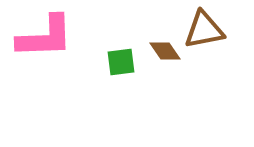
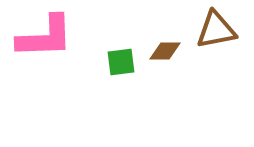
brown triangle: moved 12 px right
brown diamond: rotated 56 degrees counterclockwise
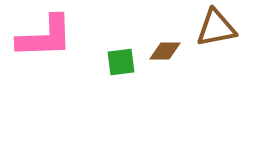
brown triangle: moved 2 px up
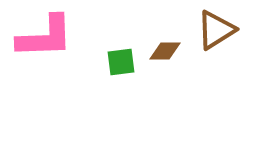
brown triangle: moved 2 px down; rotated 21 degrees counterclockwise
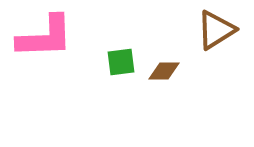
brown diamond: moved 1 px left, 20 px down
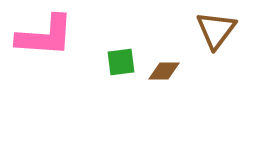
brown triangle: rotated 21 degrees counterclockwise
pink L-shape: moved 1 px up; rotated 6 degrees clockwise
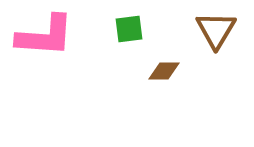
brown triangle: rotated 6 degrees counterclockwise
green square: moved 8 px right, 33 px up
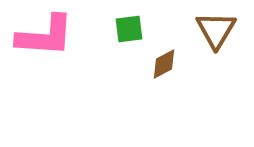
brown diamond: moved 7 px up; rotated 28 degrees counterclockwise
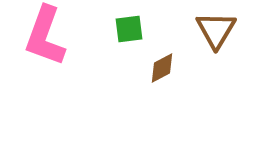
pink L-shape: rotated 106 degrees clockwise
brown diamond: moved 2 px left, 4 px down
